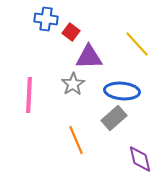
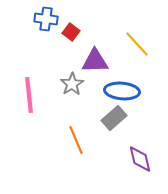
purple triangle: moved 6 px right, 4 px down
gray star: moved 1 px left
pink line: rotated 9 degrees counterclockwise
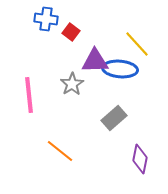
blue ellipse: moved 2 px left, 22 px up
orange line: moved 16 px left, 11 px down; rotated 28 degrees counterclockwise
purple diamond: rotated 24 degrees clockwise
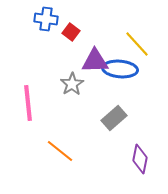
pink line: moved 1 px left, 8 px down
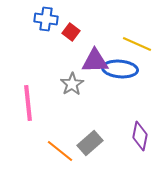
yellow line: rotated 24 degrees counterclockwise
gray rectangle: moved 24 px left, 25 px down
purple diamond: moved 23 px up
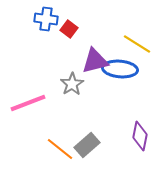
red square: moved 2 px left, 3 px up
yellow line: rotated 8 degrees clockwise
purple triangle: rotated 12 degrees counterclockwise
pink line: rotated 75 degrees clockwise
gray rectangle: moved 3 px left, 2 px down
orange line: moved 2 px up
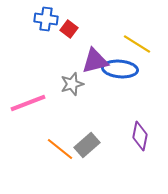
gray star: rotated 15 degrees clockwise
